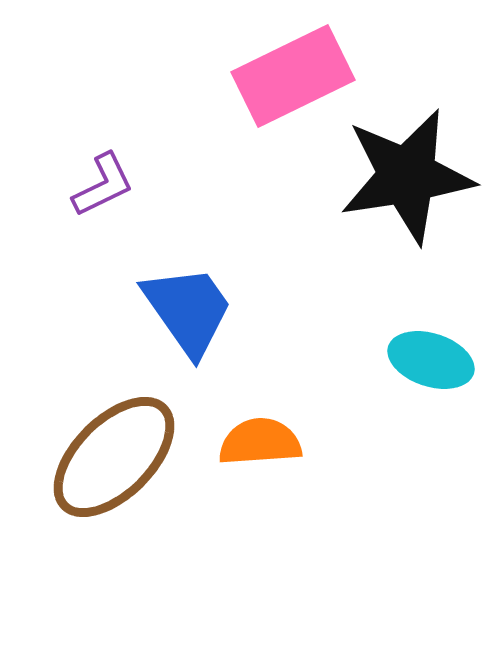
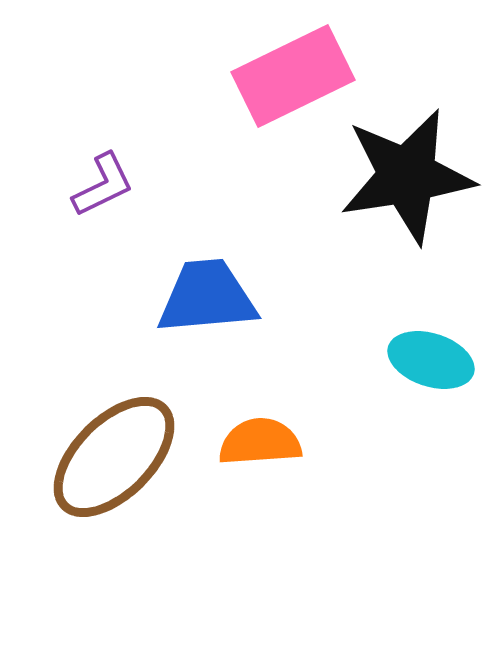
blue trapezoid: moved 19 px right, 13 px up; rotated 60 degrees counterclockwise
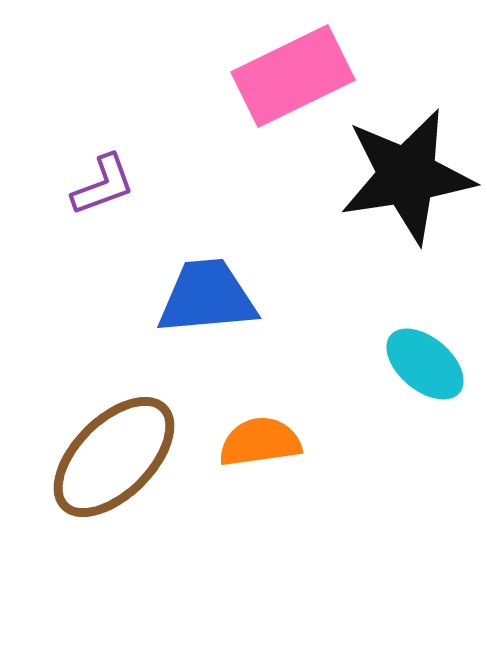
purple L-shape: rotated 6 degrees clockwise
cyan ellipse: moved 6 px left, 4 px down; rotated 22 degrees clockwise
orange semicircle: rotated 4 degrees counterclockwise
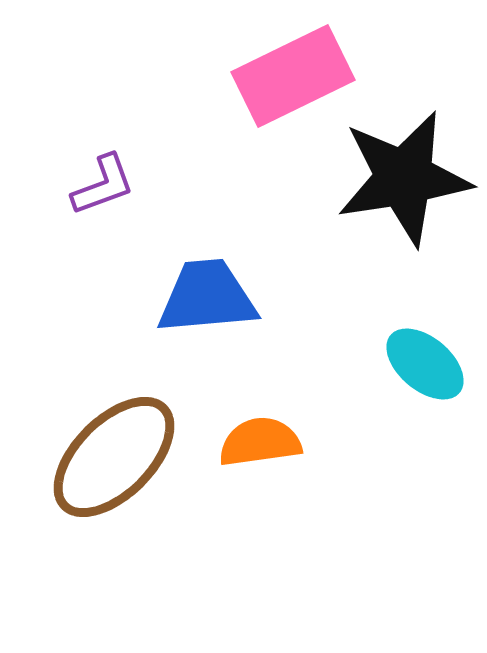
black star: moved 3 px left, 2 px down
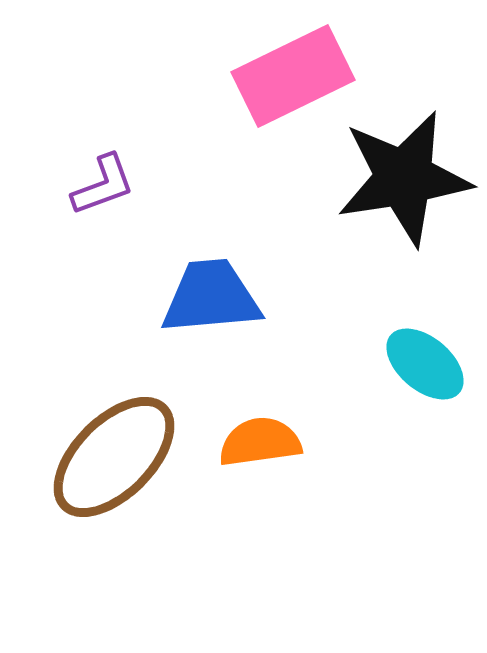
blue trapezoid: moved 4 px right
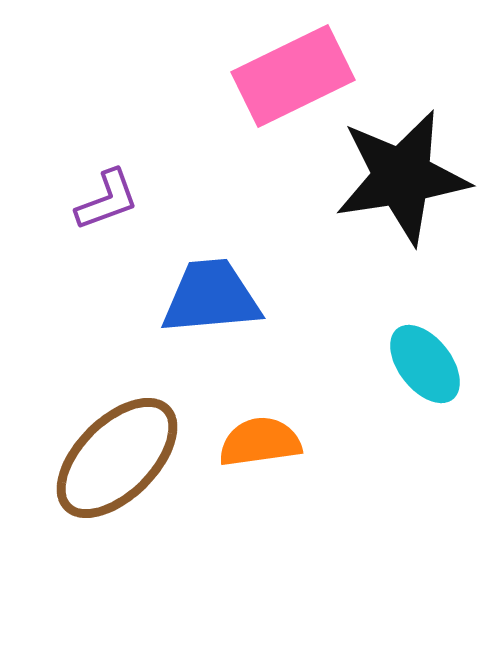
black star: moved 2 px left, 1 px up
purple L-shape: moved 4 px right, 15 px down
cyan ellipse: rotated 12 degrees clockwise
brown ellipse: moved 3 px right, 1 px down
